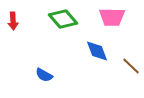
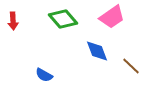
pink trapezoid: rotated 36 degrees counterclockwise
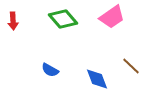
blue diamond: moved 28 px down
blue semicircle: moved 6 px right, 5 px up
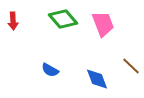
pink trapezoid: moved 9 px left, 7 px down; rotated 76 degrees counterclockwise
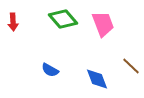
red arrow: moved 1 px down
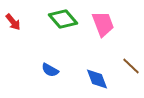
red arrow: rotated 36 degrees counterclockwise
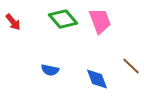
pink trapezoid: moved 3 px left, 3 px up
blue semicircle: rotated 18 degrees counterclockwise
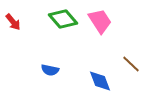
pink trapezoid: rotated 12 degrees counterclockwise
brown line: moved 2 px up
blue diamond: moved 3 px right, 2 px down
